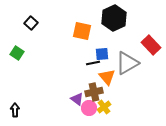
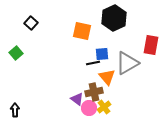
red rectangle: rotated 54 degrees clockwise
green square: moved 1 px left; rotated 16 degrees clockwise
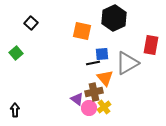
orange triangle: moved 2 px left, 1 px down
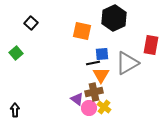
orange triangle: moved 4 px left, 3 px up; rotated 12 degrees clockwise
yellow cross: rotated 16 degrees counterclockwise
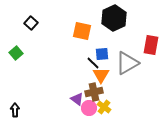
black line: rotated 56 degrees clockwise
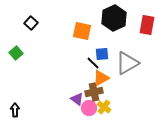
red rectangle: moved 4 px left, 20 px up
orange triangle: moved 3 px down; rotated 30 degrees clockwise
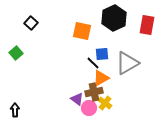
yellow cross: moved 1 px right, 4 px up
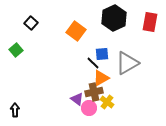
red rectangle: moved 3 px right, 3 px up
orange square: moved 6 px left; rotated 24 degrees clockwise
green square: moved 3 px up
yellow cross: moved 2 px right, 1 px up
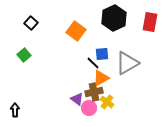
green square: moved 8 px right, 5 px down
